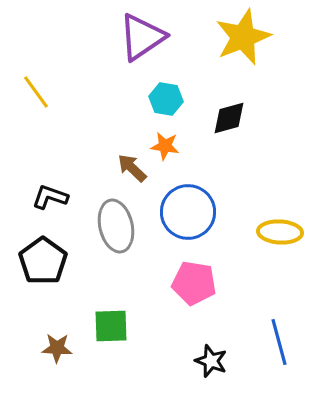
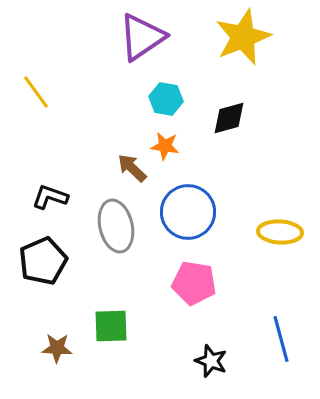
black pentagon: rotated 12 degrees clockwise
blue line: moved 2 px right, 3 px up
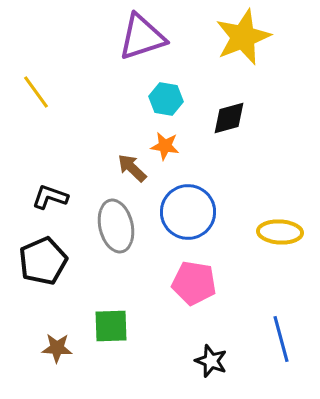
purple triangle: rotated 16 degrees clockwise
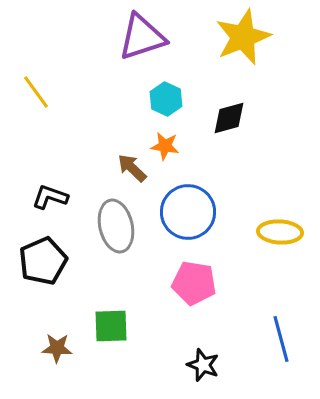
cyan hexagon: rotated 16 degrees clockwise
black star: moved 8 px left, 4 px down
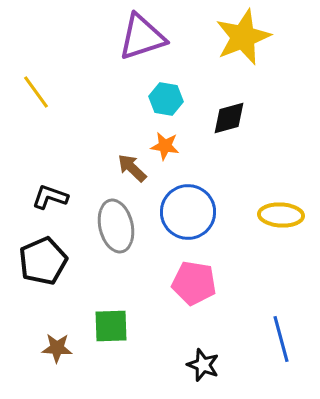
cyan hexagon: rotated 16 degrees counterclockwise
yellow ellipse: moved 1 px right, 17 px up
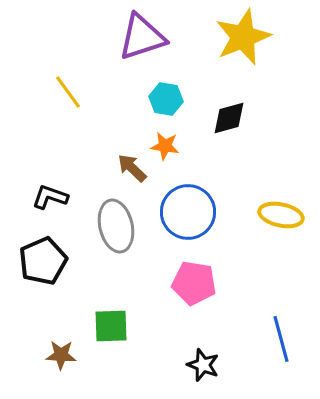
yellow line: moved 32 px right
yellow ellipse: rotated 9 degrees clockwise
brown star: moved 4 px right, 7 px down
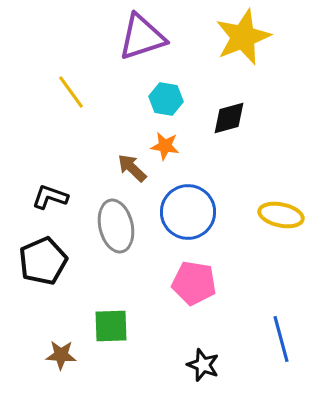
yellow line: moved 3 px right
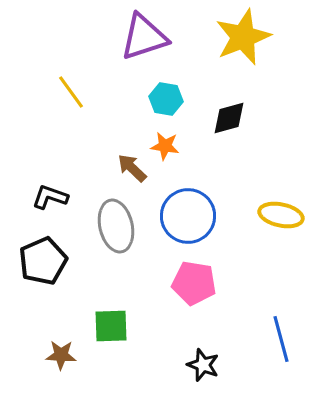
purple triangle: moved 2 px right
blue circle: moved 4 px down
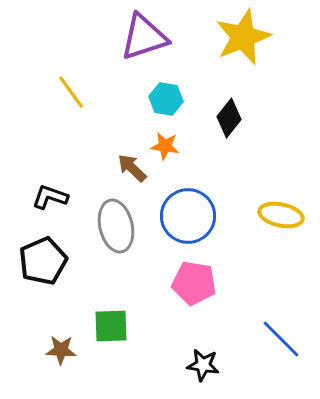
black diamond: rotated 36 degrees counterclockwise
blue line: rotated 30 degrees counterclockwise
brown star: moved 5 px up
black star: rotated 12 degrees counterclockwise
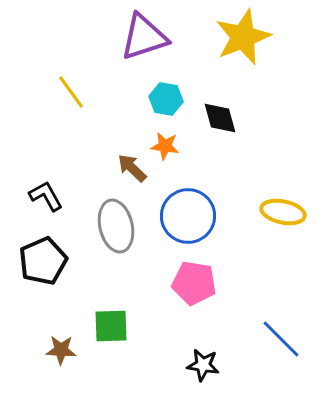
black diamond: moved 9 px left; rotated 54 degrees counterclockwise
black L-shape: moved 4 px left, 1 px up; rotated 42 degrees clockwise
yellow ellipse: moved 2 px right, 3 px up
